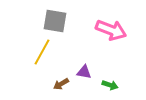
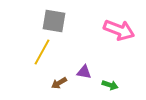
gray square: moved 1 px left
pink arrow: moved 8 px right
brown arrow: moved 2 px left, 1 px up
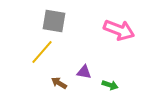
yellow line: rotated 12 degrees clockwise
brown arrow: rotated 63 degrees clockwise
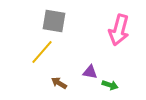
pink arrow: rotated 84 degrees clockwise
purple triangle: moved 6 px right
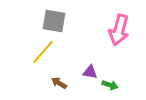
yellow line: moved 1 px right
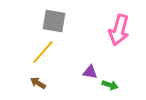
brown arrow: moved 21 px left
